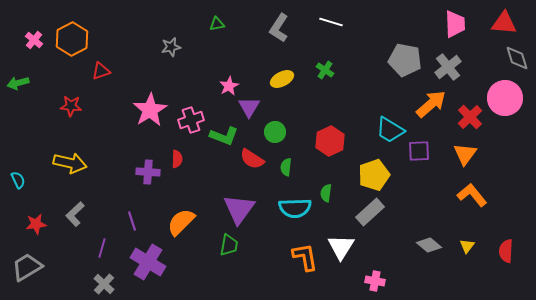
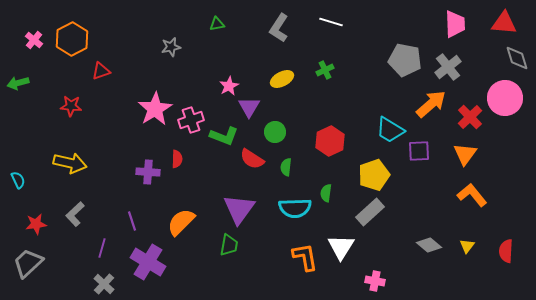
green cross at (325, 70): rotated 30 degrees clockwise
pink star at (150, 110): moved 5 px right, 1 px up
gray trapezoid at (27, 267): moved 1 px right, 4 px up; rotated 12 degrees counterclockwise
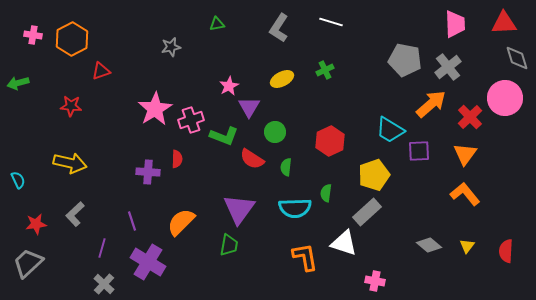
red triangle at (504, 23): rotated 8 degrees counterclockwise
pink cross at (34, 40): moved 1 px left, 5 px up; rotated 30 degrees counterclockwise
orange L-shape at (472, 195): moved 7 px left, 1 px up
gray rectangle at (370, 212): moved 3 px left
white triangle at (341, 247): moved 3 px right, 4 px up; rotated 44 degrees counterclockwise
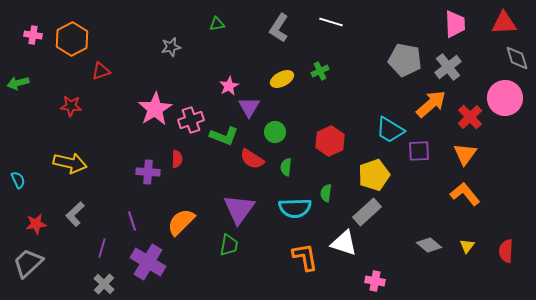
green cross at (325, 70): moved 5 px left, 1 px down
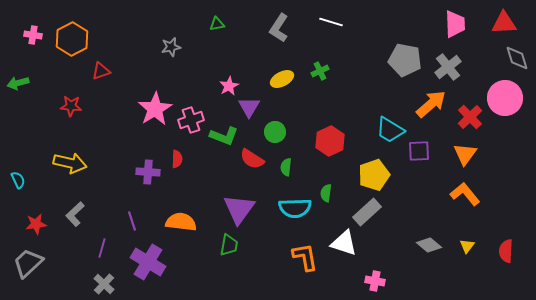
orange semicircle at (181, 222): rotated 52 degrees clockwise
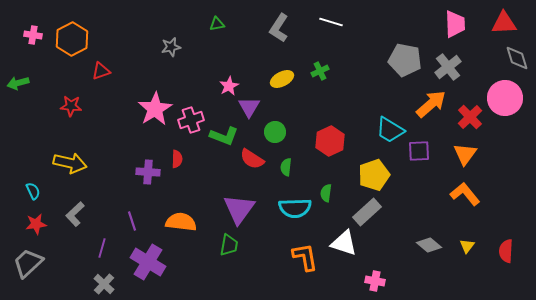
cyan semicircle at (18, 180): moved 15 px right, 11 px down
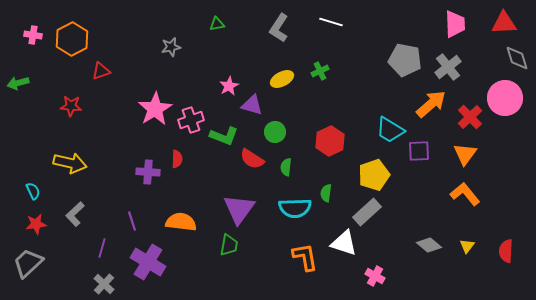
purple triangle at (249, 107): moved 3 px right, 2 px up; rotated 45 degrees counterclockwise
pink cross at (375, 281): moved 5 px up; rotated 18 degrees clockwise
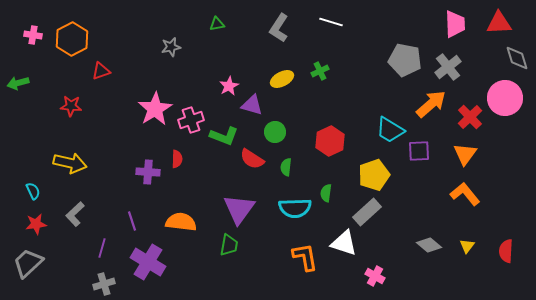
red triangle at (504, 23): moved 5 px left
gray cross at (104, 284): rotated 30 degrees clockwise
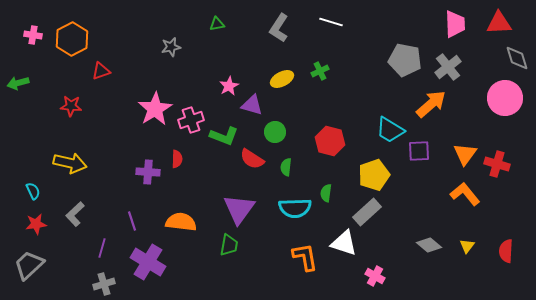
red cross at (470, 117): moved 27 px right, 47 px down; rotated 30 degrees counterclockwise
red hexagon at (330, 141): rotated 20 degrees counterclockwise
gray trapezoid at (28, 263): moved 1 px right, 2 px down
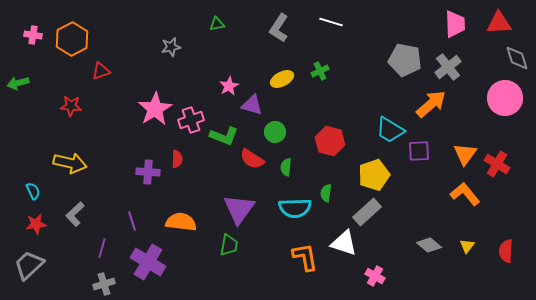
red cross at (497, 164): rotated 15 degrees clockwise
